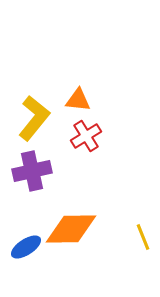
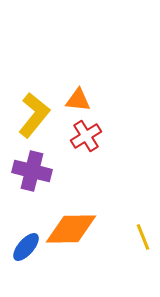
yellow L-shape: moved 3 px up
purple cross: rotated 27 degrees clockwise
blue ellipse: rotated 16 degrees counterclockwise
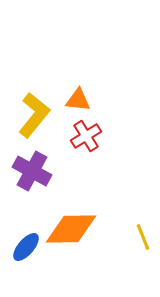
purple cross: rotated 15 degrees clockwise
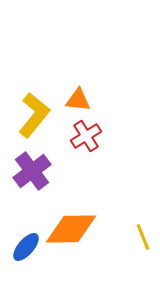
purple cross: rotated 24 degrees clockwise
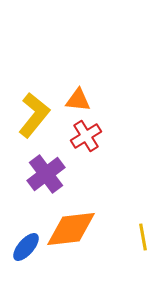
purple cross: moved 14 px right, 3 px down
orange diamond: rotated 6 degrees counterclockwise
yellow line: rotated 12 degrees clockwise
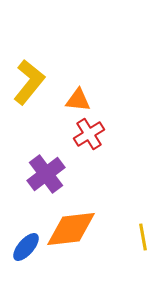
yellow L-shape: moved 5 px left, 33 px up
red cross: moved 3 px right, 2 px up
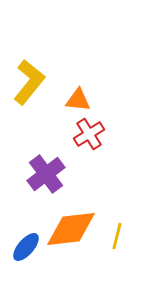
yellow line: moved 26 px left, 1 px up; rotated 24 degrees clockwise
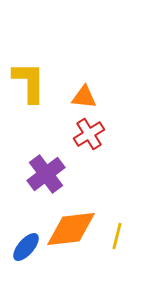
yellow L-shape: rotated 39 degrees counterclockwise
orange triangle: moved 6 px right, 3 px up
